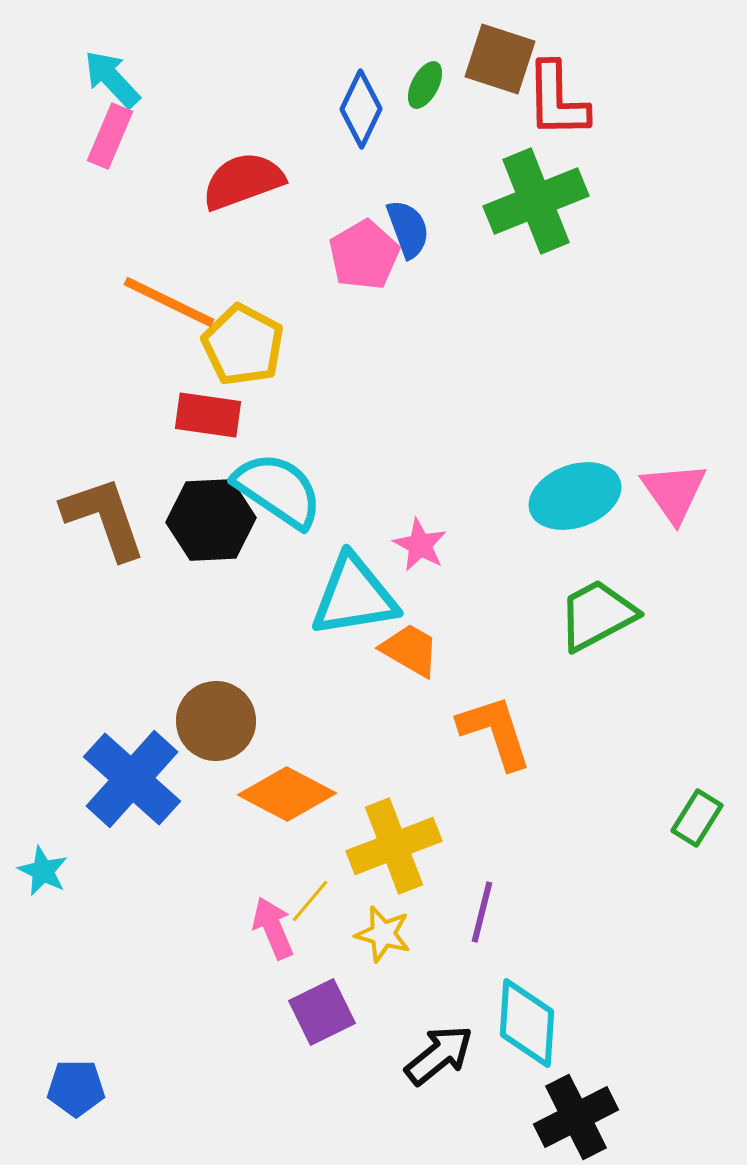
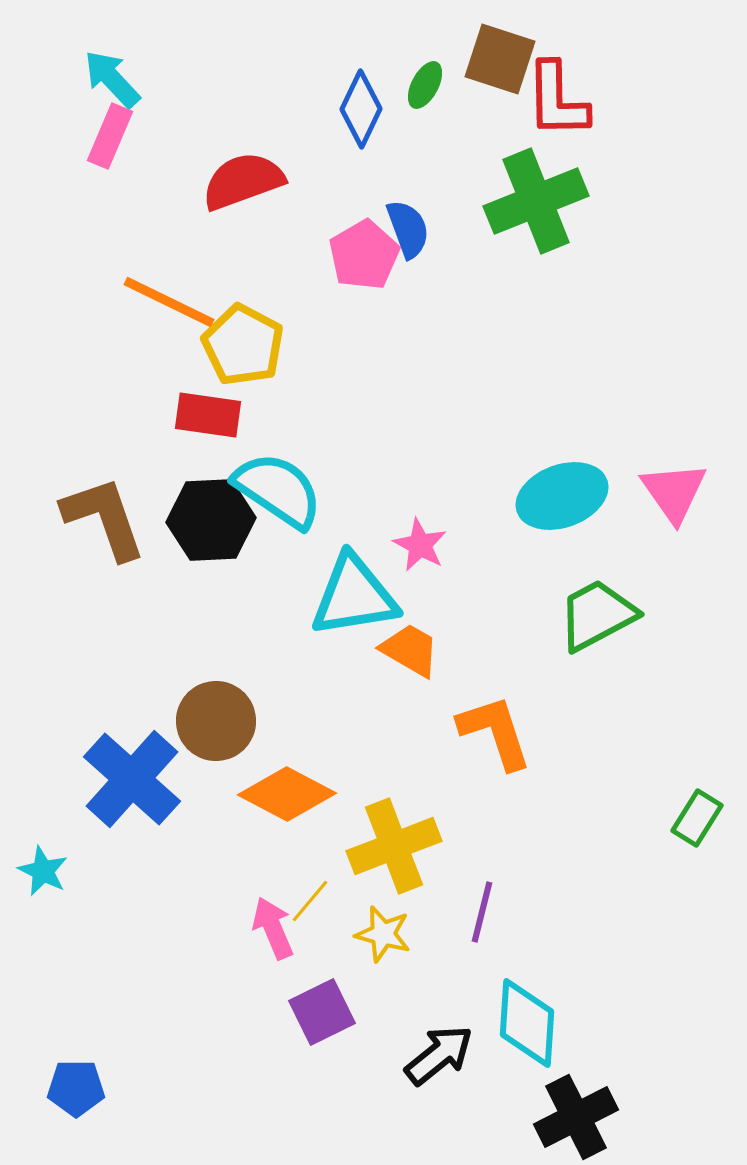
cyan ellipse: moved 13 px left
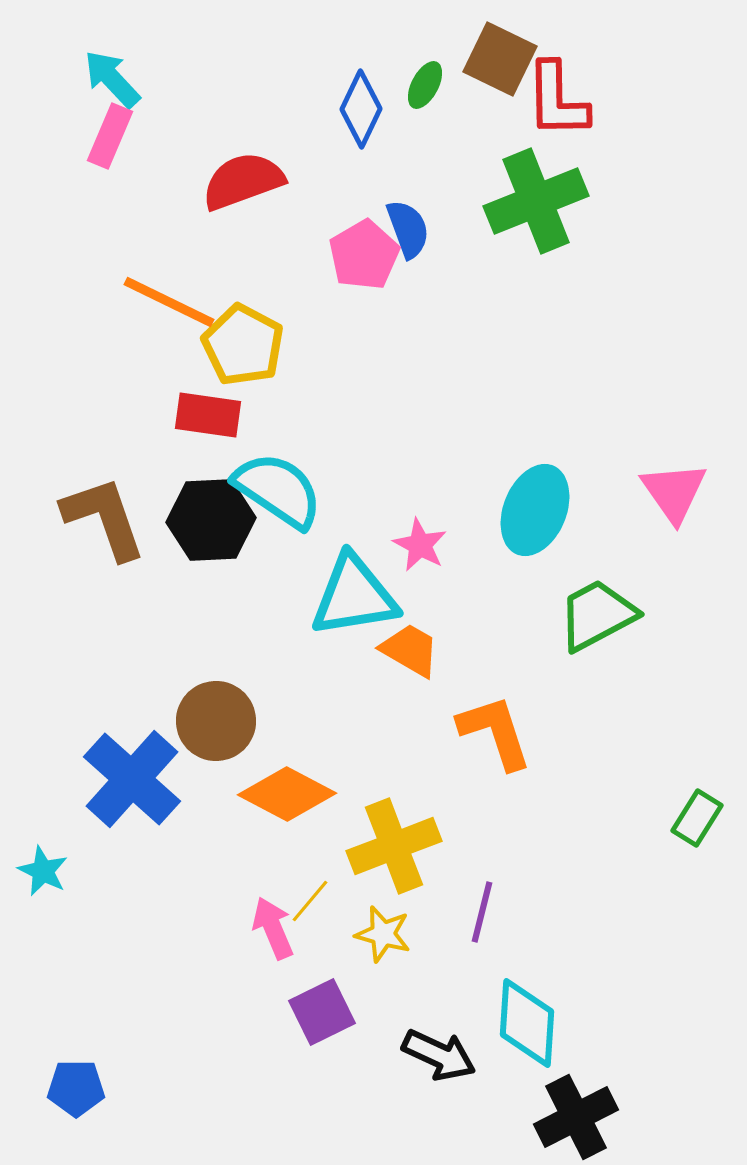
brown square: rotated 8 degrees clockwise
cyan ellipse: moved 27 px left, 14 px down; rotated 48 degrees counterclockwise
black arrow: rotated 64 degrees clockwise
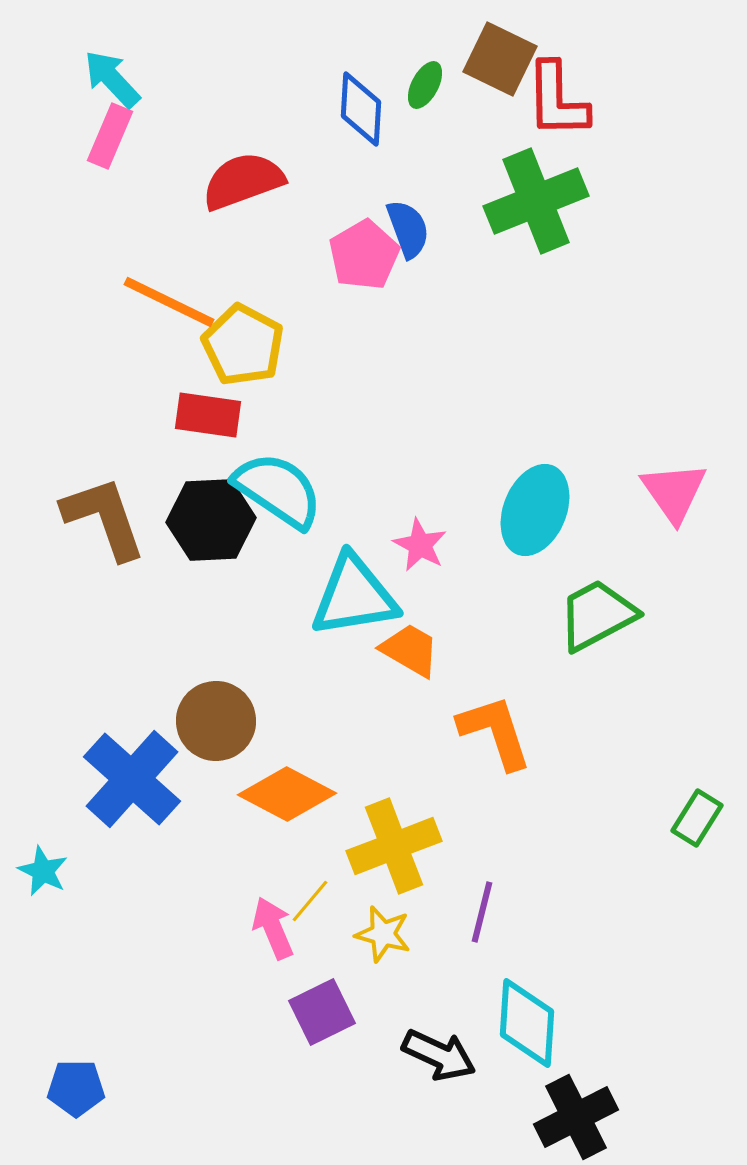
blue diamond: rotated 22 degrees counterclockwise
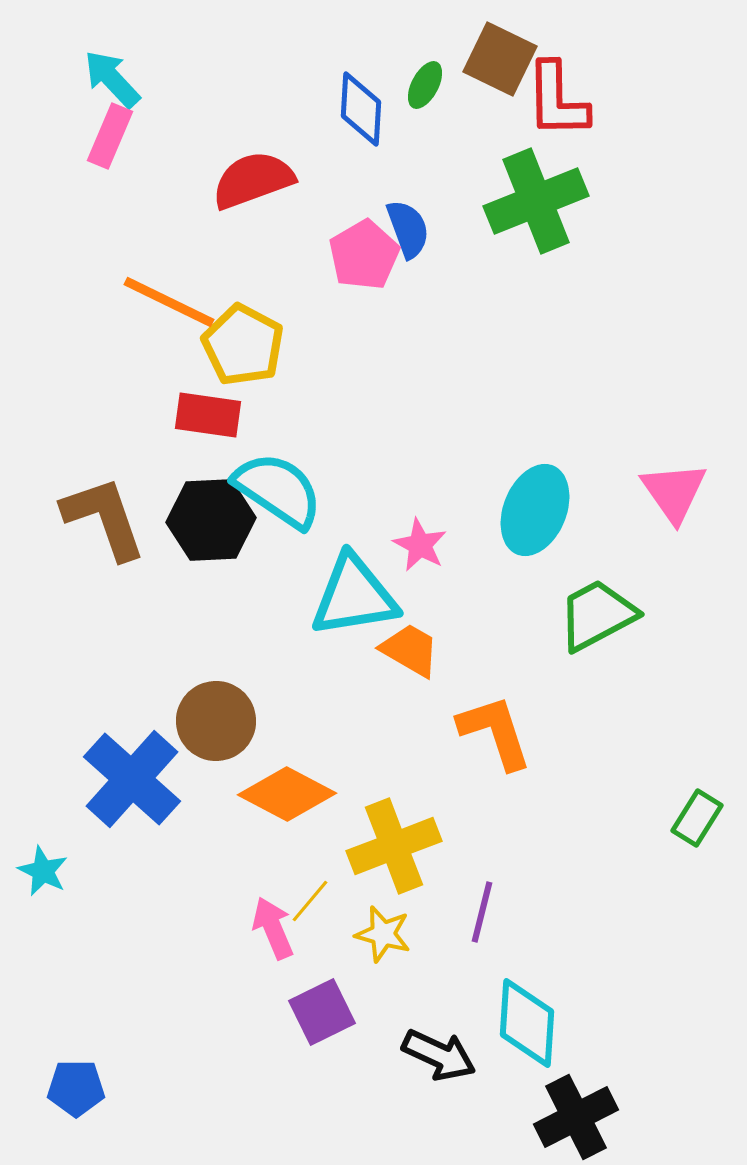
red semicircle: moved 10 px right, 1 px up
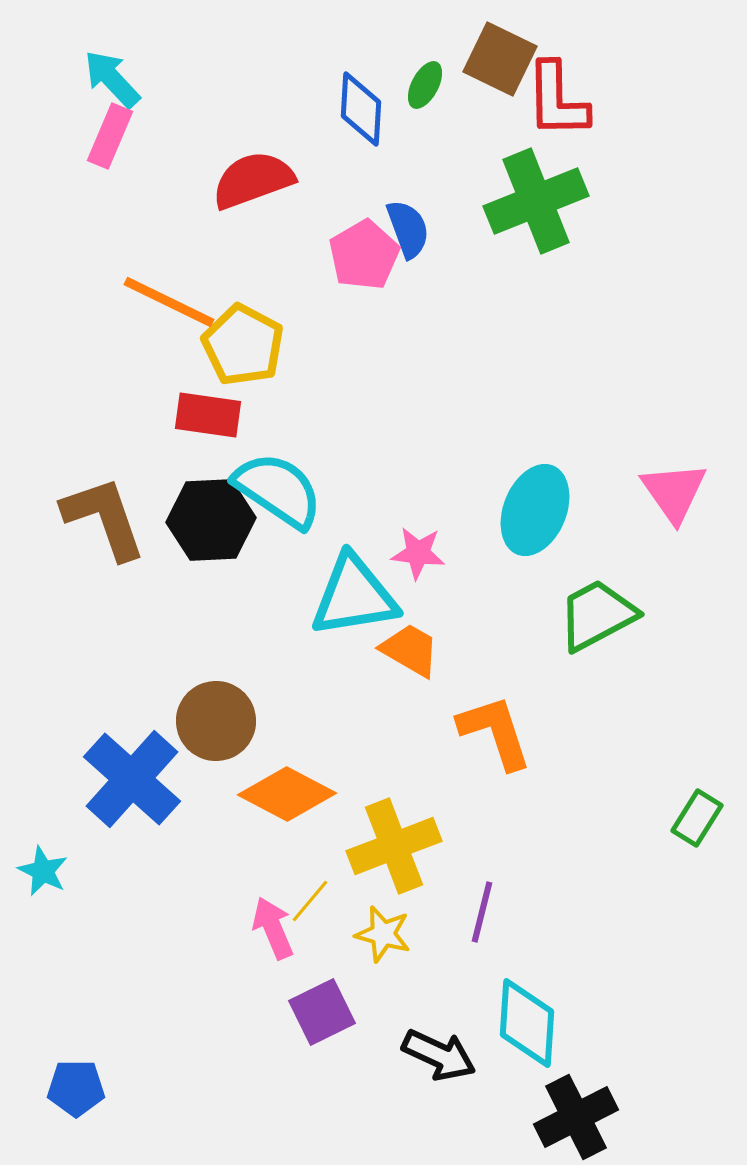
pink star: moved 2 px left, 8 px down; rotated 22 degrees counterclockwise
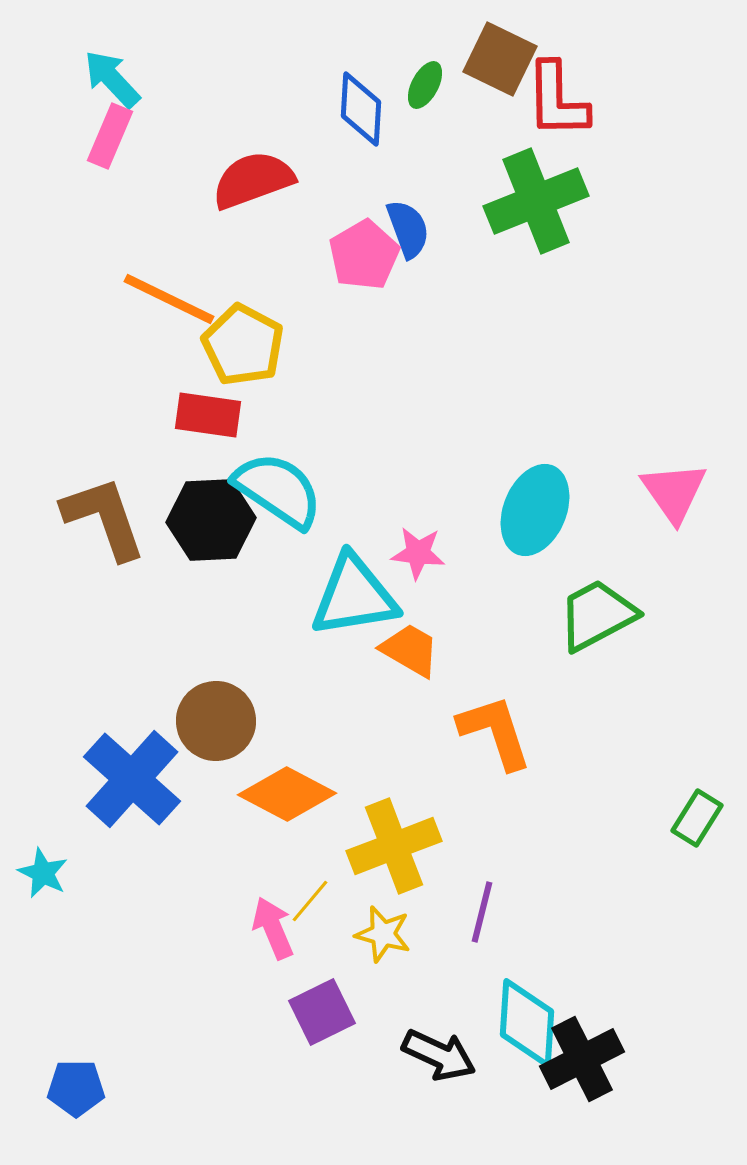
orange line: moved 3 px up
cyan star: moved 2 px down
black cross: moved 6 px right, 58 px up
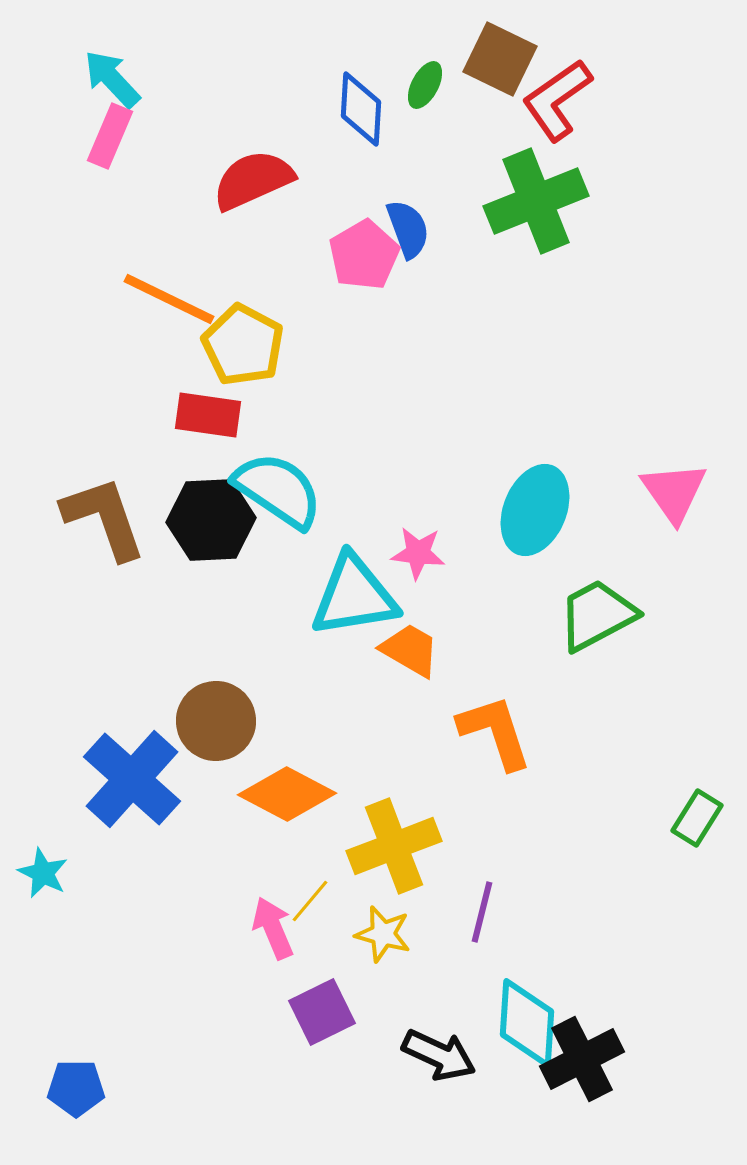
red L-shape: rotated 56 degrees clockwise
red semicircle: rotated 4 degrees counterclockwise
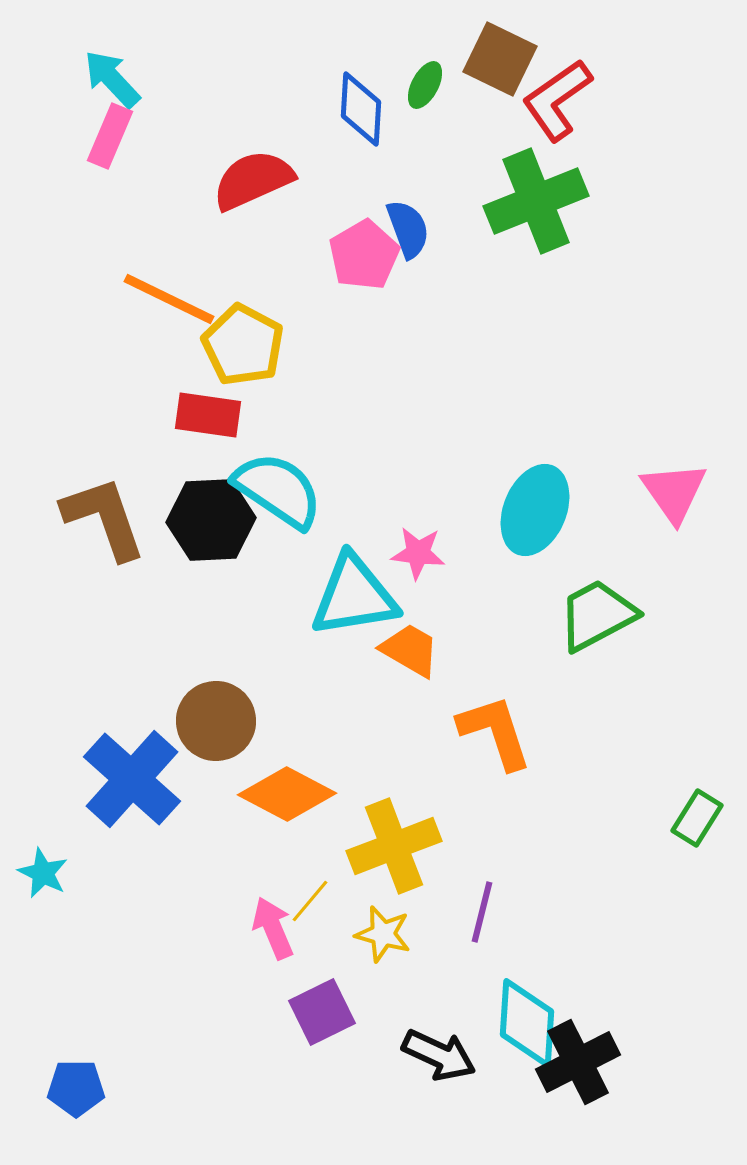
black cross: moved 4 px left, 3 px down
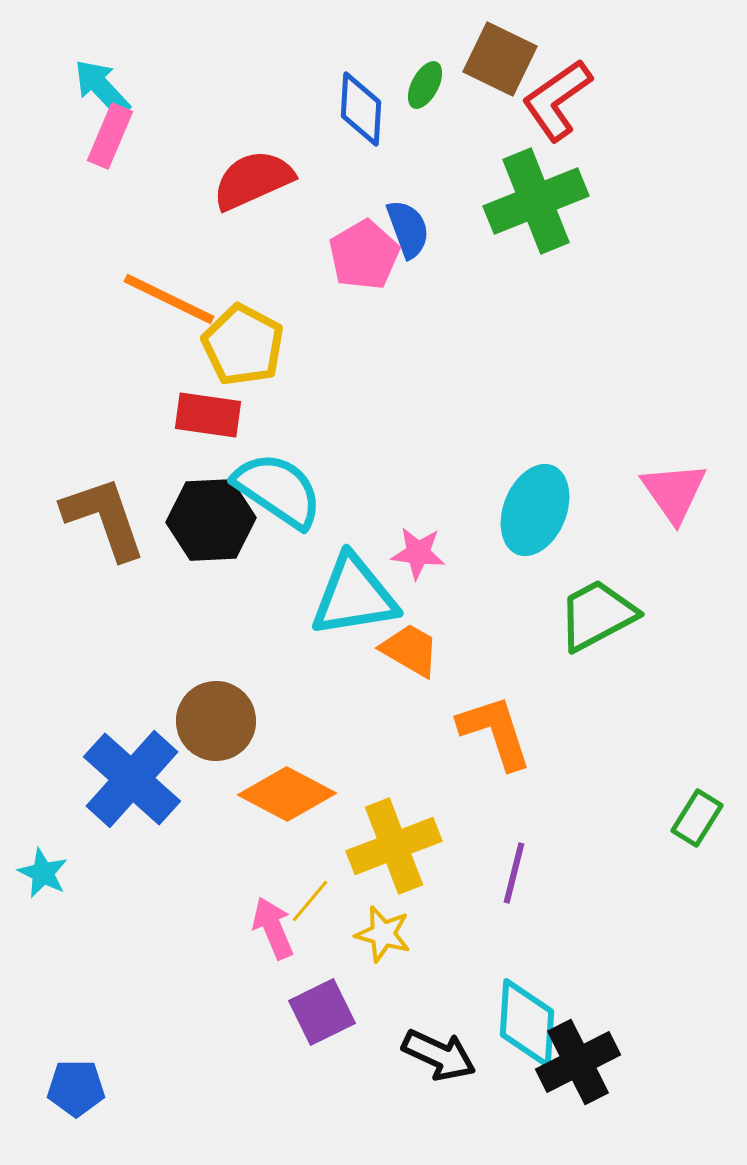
cyan arrow: moved 10 px left, 9 px down
purple line: moved 32 px right, 39 px up
